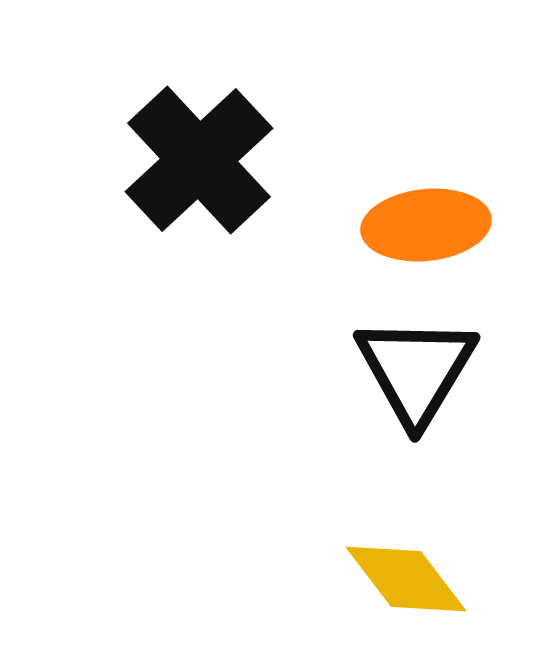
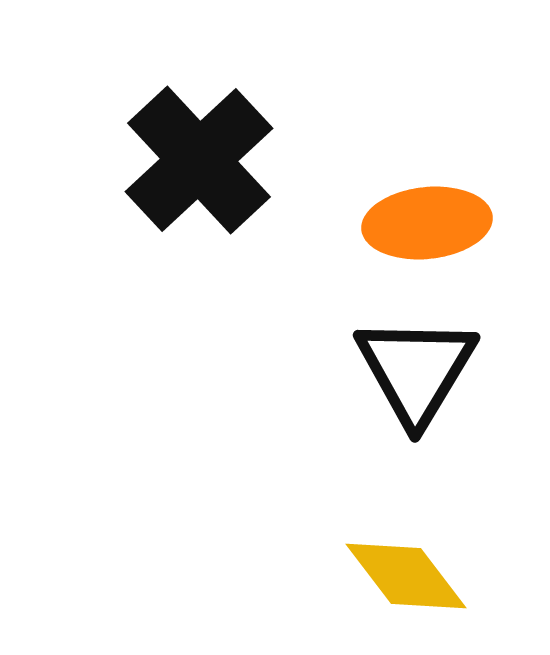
orange ellipse: moved 1 px right, 2 px up
yellow diamond: moved 3 px up
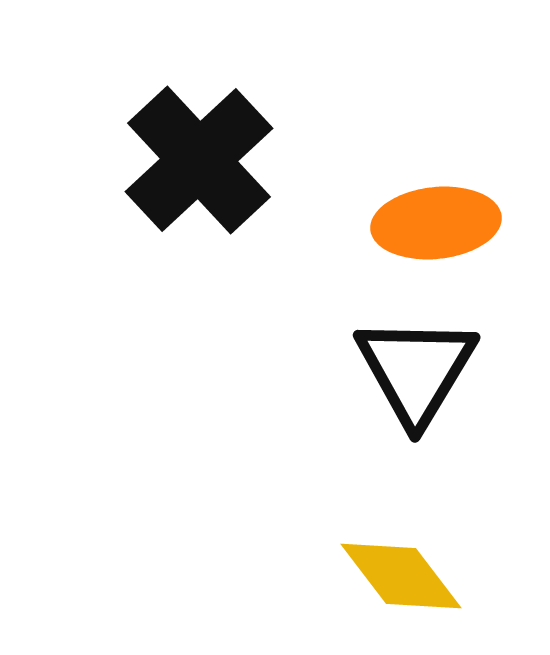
orange ellipse: moved 9 px right
yellow diamond: moved 5 px left
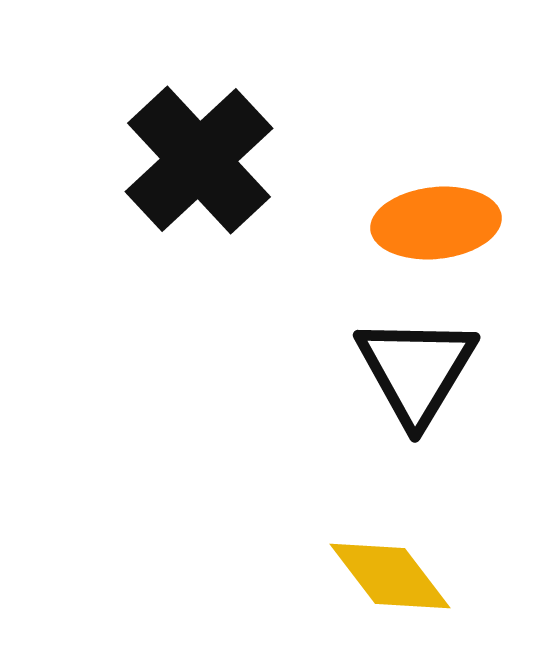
yellow diamond: moved 11 px left
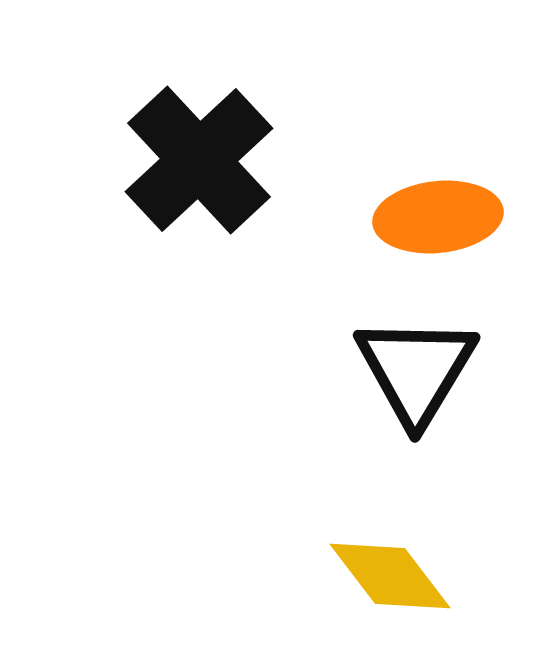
orange ellipse: moved 2 px right, 6 px up
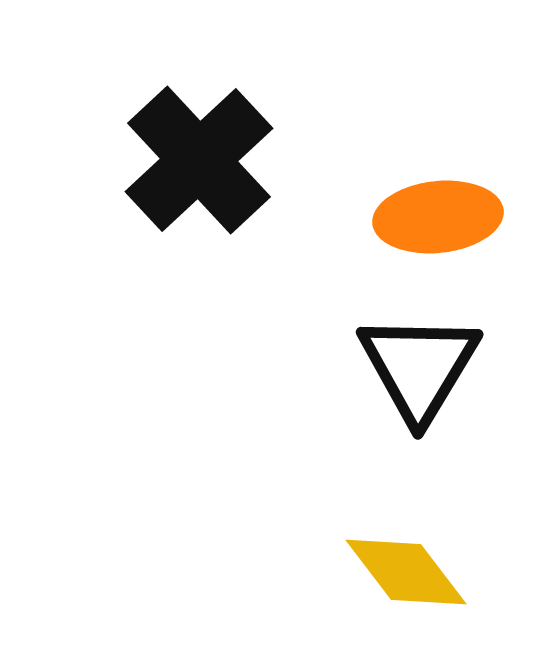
black triangle: moved 3 px right, 3 px up
yellow diamond: moved 16 px right, 4 px up
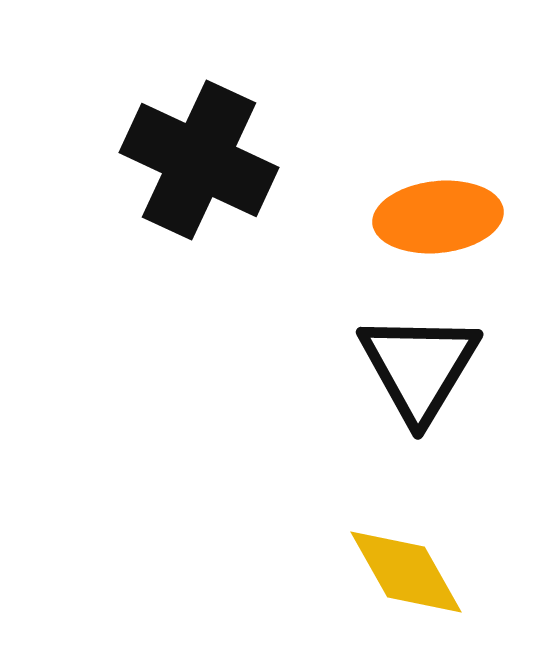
black cross: rotated 22 degrees counterclockwise
yellow diamond: rotated 8 degrees clockwise
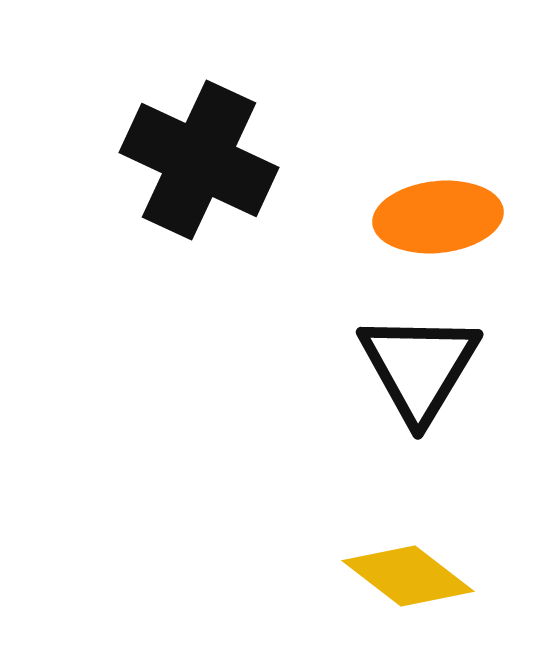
yellow diamond: moved 2 px right, 4 px down; rotated 23 degrees counterclockwise
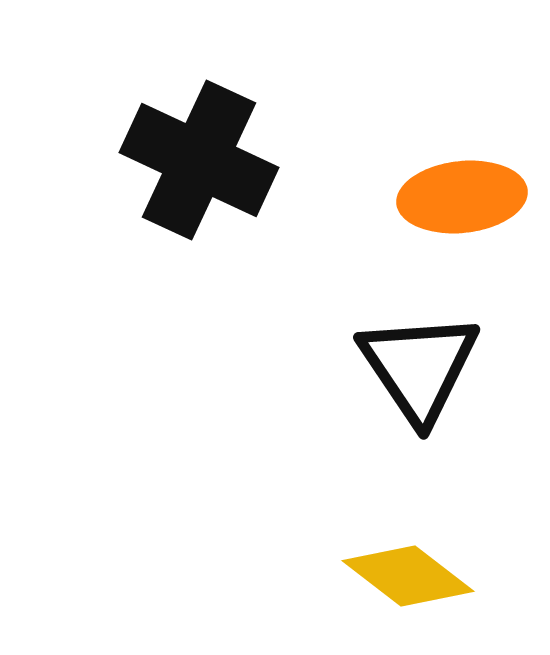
orange ellipse: moved 24 px right, 20 px up
black triangle: rotated 5 degrees counterclockwise
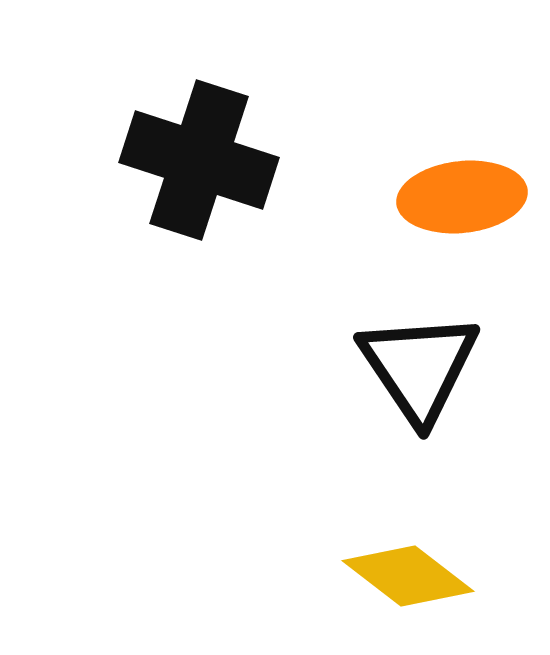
black cross: rotated 7 degrees counterclockwise
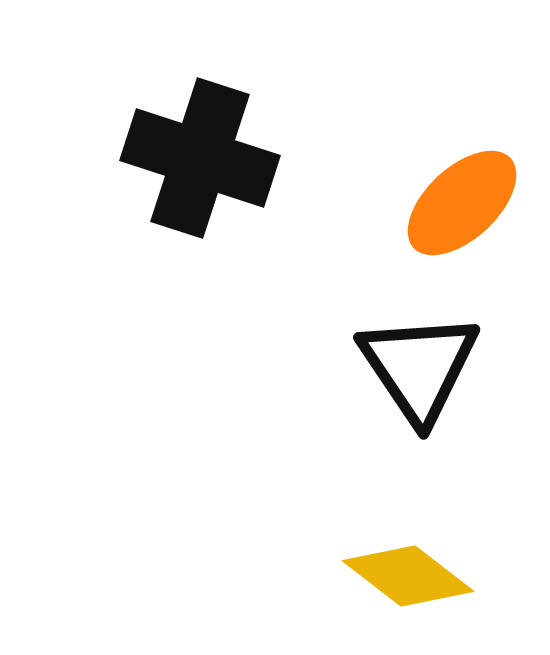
black cross: moved 1 px right, 2 px up
orange ellipse: moved 6 px down; rotated 37 degrees counterclockwise
